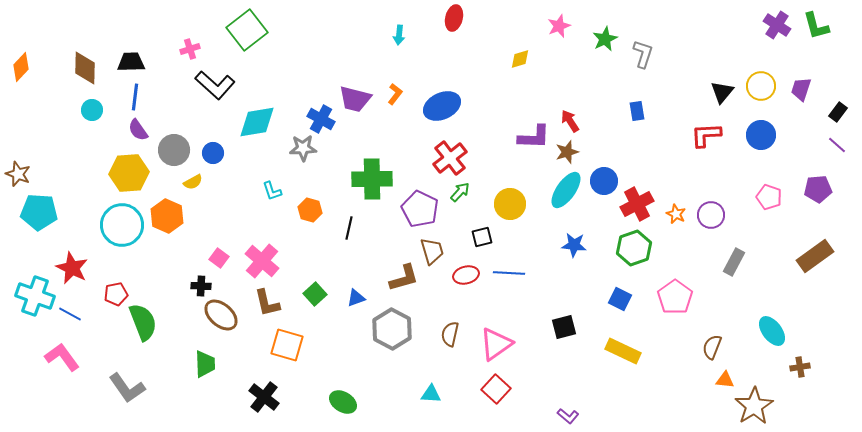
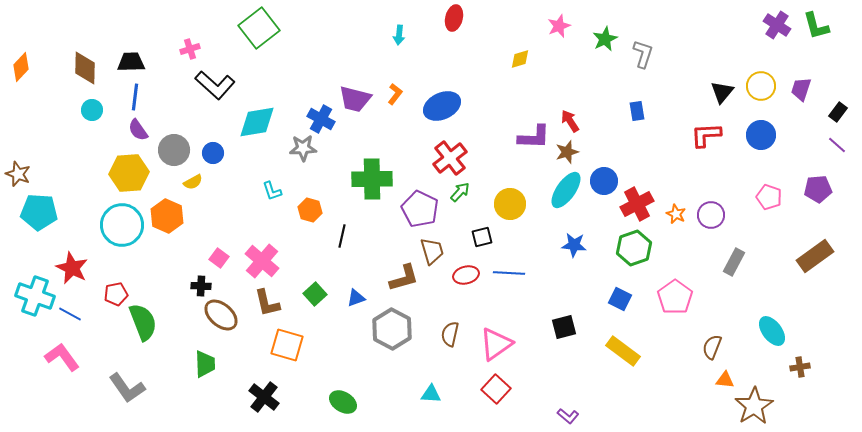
green square at (247, 30): moved 12 px right, 2 px up
black line at (349, 228): moved 7 px left, 8 px down
yellow rectangle at (623, 351): rotated 12 degrees clockwise
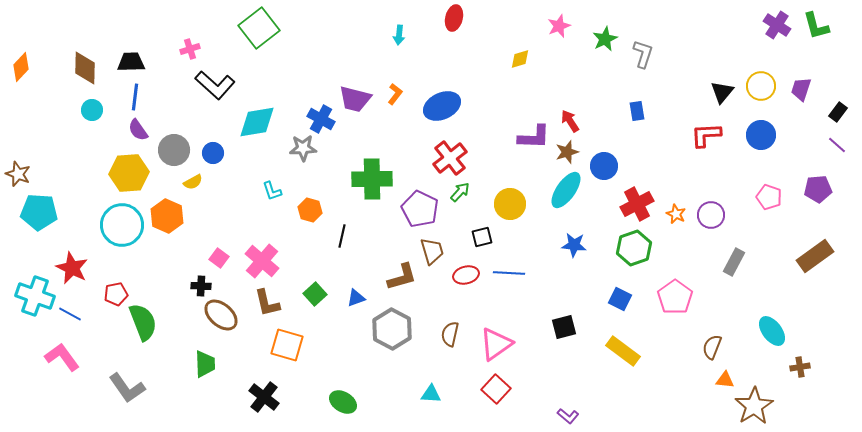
blue circle at (604, 181): moved 15 px up
brown L-shape at (404, 278): moved 2 px left, 1 px up
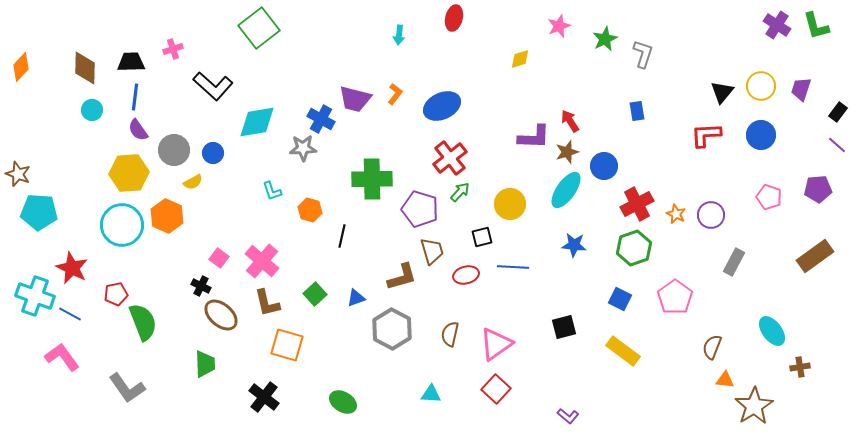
pink cross at (190, 49): moved 17 px left
black L-shape at (215, 85): moved 2 px left, 1 px down
purple pentagon at (420, 209): rotated 9 degrees counterclockwise
blue line at (509, 273): moved 4 px right, 6 px up
black cross at (201, 286): rotated 24 degrees clockwise
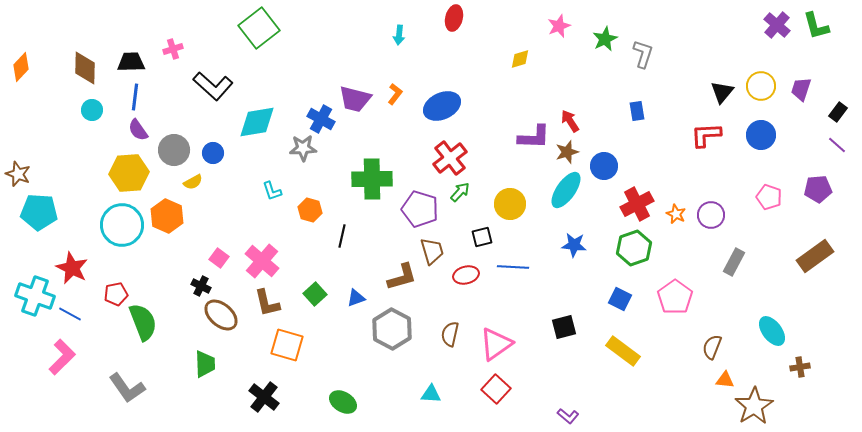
purple cross at (777, 25): rotated 8 degrees clockwise
pink L-shape at (62, 357): rotated 81 degrees clockwise
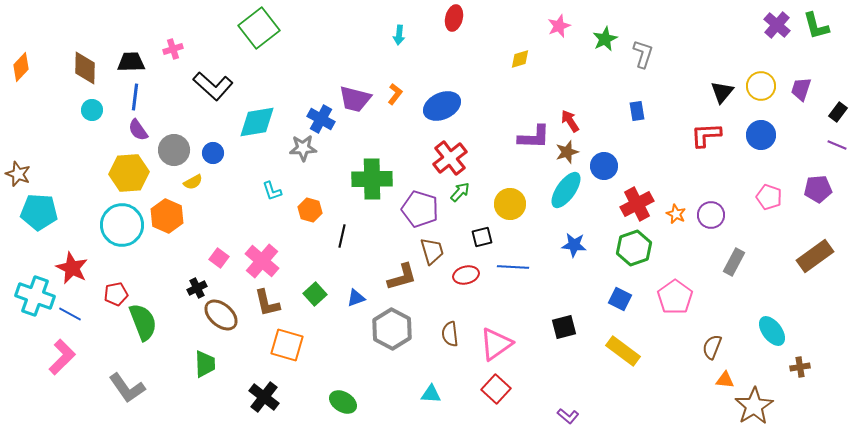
purple line at (837, 145): rotated 18 degrees counterclockwise
black cross at (201, 286): moved 4 px left, 2 px down; rotated 36 degrees clockwise
brown semicircle at (450, 334): rotated 20 degrees counterclockwise
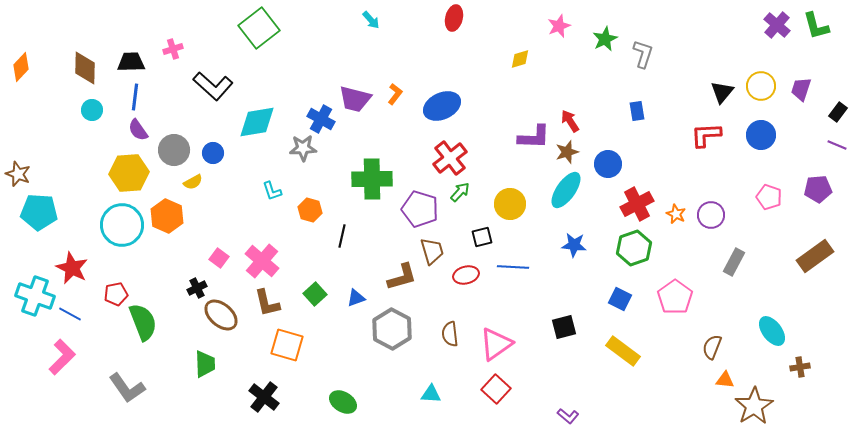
cyan arrow at (399, 35): moved 28 px left, 15 px up; rotated 48 degrees counterclockwise
blue circle at (604, 166): moved 4 px right, 2 px up
